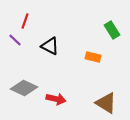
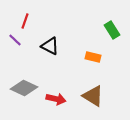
brown triangle: moved 13 px left, 7 px up
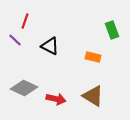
green rectangle: rotated 12 degrees clockwise
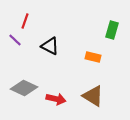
green rectangle: rotated 36 degrees clockwise
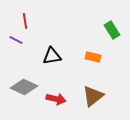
red line: rotated 28 degrees counterclockwise
green rectangle: rotated 48 degrees counterclockwise
purple line: moved 1 px right; rotated 16 degrees counterclockwise
black triangle: moved 2 px right, 10 px down; rotated 36 degrees counterclockwise
gray diamond: moved 1 px up
brown triangle: rotated 50 degrees clockwise
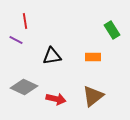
orange rectangle: rotated 14 degrees counterclockwise
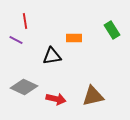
orange rectangle: moved 19 px left, 19 px up
brown triangle: rotated 25 degrees clockwise
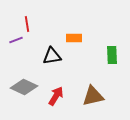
red line: moved 2 px right, 3 px down
green rectangle: moved 25 px down; rotated 30 degrees clockwise
purple line: rotated 48 degrees counterclockwise
red arrow: moved 3 px up; rotated 72 degrees counterclockwise
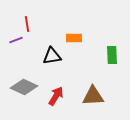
brown triangle: rotated 10 degrees clockwise
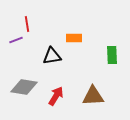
gray diamond: rotated 16 degrees counterclockwise
